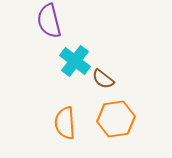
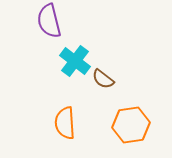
orange hexagon: moved 15 px right, 6 px down
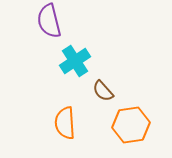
cyan cross: rotated 20 degrees clockwise
brown semicircle: moved 12 px down; rotated 10 degrees clockwise
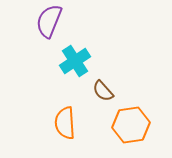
purple semicircle: rotated 36 degrees clockwise
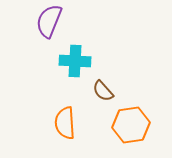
cyan cross: rotated 36 degrees clockwise
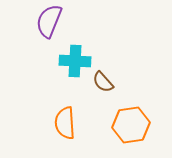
brown semicircle: moved 9 px up
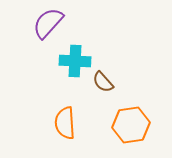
purple semicircle: moved 1 px left, 2 px down; rotated 20 degrees clockwise
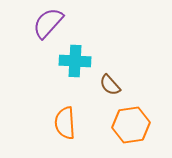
brown semicircle: moved 7 px right, 3 px down
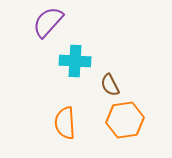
purple semicircle: moved 1 px up
brown semicircle: rotated 15 degrees clockwise
orange hexagon: moved 6 px left, 5 px up
